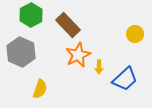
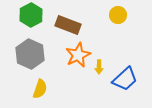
brown rectangle: rotated 25 degrees counterclockwise
yellow circle: moved 17 px left, 19 px up
gray hexagon: moved 9 px right, 2 px down
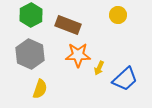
orange star: rotated 25 degrees clockwise
yellow arrow: moved 1 px down; rotated 24 degrees clockwise
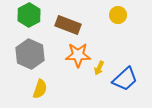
green hexagon: moved 2 px left
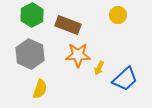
green hexagon: moved 3 px right
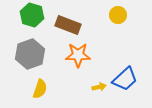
green hexagon: rotated 15 degrees counterclockwise
gray hexagon: rotated 16 degrees clockwise
yellow arrow: moved 19 px down; rotated 128 degrees counterclockwise
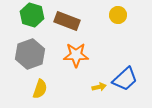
brown rectangle: moved 1 px left, 4 px up
orange star: moved 2 px left
